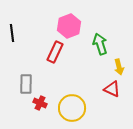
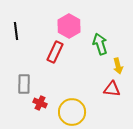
pink hexagon: rotated 10 degrees counterclockwise
black line: moved 4 px right, 2 px up
yellow arrow: moved 1 px left, 1 px up
gray rectangle: moved 2 px left
red triangle: rotated 18 degrees counterclockwise
yellow circle: moved 4 px down
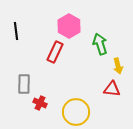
yellow circle: moved 4 px right
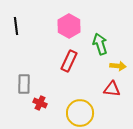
black line: moved 5 px up
red rectangle: moved 14 px right, 9 px down
yellow arrow: rotated 70 degrees counterclockwise
yellow circle: moved 4 px right, 1 px down
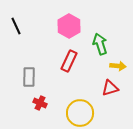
black line: rotated 18 degrees counterclockwise
gray rectangle: moved 5 px right, 7 px up
red triangle: moved 2 px left, 1 px up; rotated 24 degrees counterclockwise
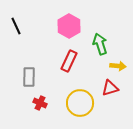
yellow circle: moved 10 px up
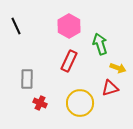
yellow arrow: moved 2 px down; rotated 14 degrees clockwise
gray rectangle: moved 2 px left, 2 px down
